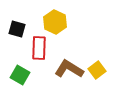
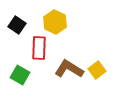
black square: moved 4 px up; rotated 18 degrees clockwise
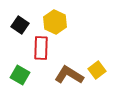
black square: moved 3 px right
red rectangle: moved 2 px right
brown L-shape: moved 6 px down
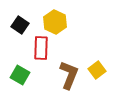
brown L-shape: rotated 80 degrees clockwise
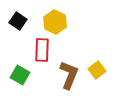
black square: moved 2 px left, 4 px up
red rectangle: moved 1 px right, 2 px down
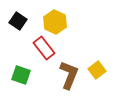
red rectangle: moved 2 px right, 2 px up; rotated 40 degrees counterclockwise
green square: moved 1 px right; rotated 12 degrees counterclockwise
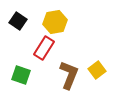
yellow hexagon: rotated 25 degrees clockwise
red rectangle: rotated 70 degrees clockwise
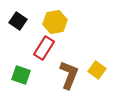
yellow square: rotated 18 degrees counterclockwise
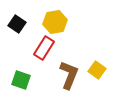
black square: moved 1 px left, 3 px down
green square: moved 5 px down
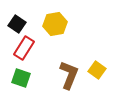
yellow hexagon: moved 2 px down
red rectangle: moved 20 px left
green square: moved 2 px up
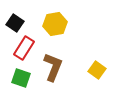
black square: moved 2 px left, 1 px up
brown L-shape: moved 16 px left, 8 px up
